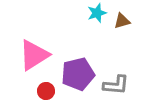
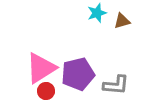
pink triangle: moved 7 px right, 13 px down
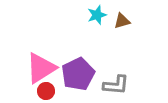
cyan star: moved 2 px down
purple pentagon: rotated 12 degrees counterclockwise
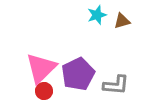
pink triangle: rotated 12 degrees counterclockwise
red circle: moved 2 px left
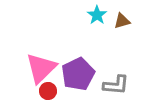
cyan star: rotated 18 degrees counterclockwise
red circle: moved 4 px right
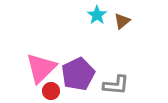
brown triangle: rotated 24 degrees counterclockwise
red circle: moved 3 px right
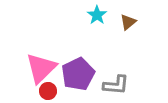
brown triangle: moved 6 px right, 1 px down
red circle: moved 3 px left
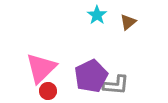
purple pentagon: moved 13 px right, 2 px down
